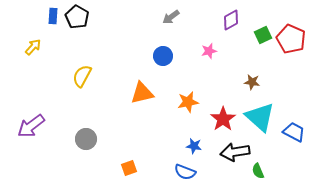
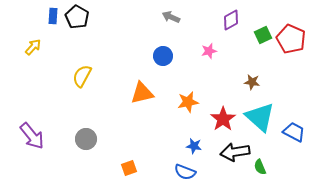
gray arrow: rotated 60 degrees clockwise
purple arrow: moved 1 px right, 10 px down; rotated 92 degrees counterclockwise
green semicircle: moved 2 px right, 4 px up
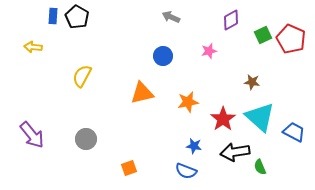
yellow arrow: rotated 126 degrees counterclockwise
purple arrow: moved 1 px up
blue semicircle: moved 1 px right, 1 px up
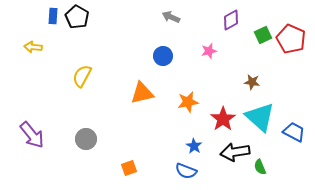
blue star: rotated 21 degrees clockwise
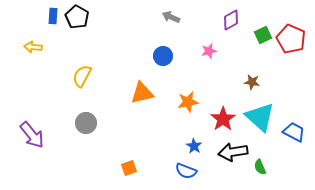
gray circle: moved 16 px up
black arrow: moved 2 px left
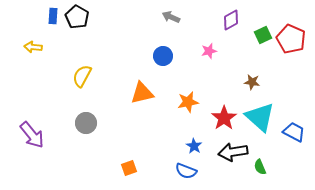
red star: moved 1 px right, 1 px up
